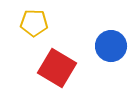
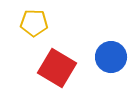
blue circle: moved 11 px down
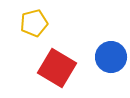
yellow pentagon: rotated 16 degrees counterclockwise
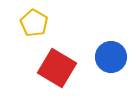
yellow pentagon: rotated 28 degrees counterclockwise
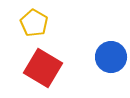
red square: moved 14 px left
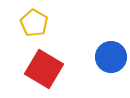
red square: moved 1 px right, 1 px down
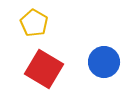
blue circle: moved 7 px left, 5 px down
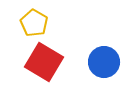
red square: moved 7 px up
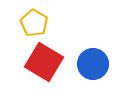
blue circle: moved 11 px left, 2 px down
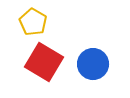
yellow pentagon: moved 1 px left, 1 px up
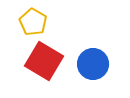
red square: moved 1 px up
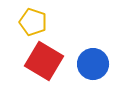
yellow pentagon: rotated 12 degrees counterclockwise
